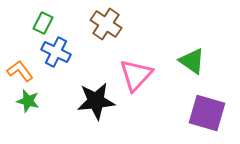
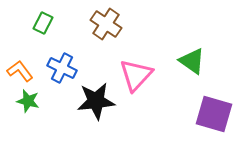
blue cross: moved 6 px right, 16 px down
purple square: moved 7 px right, 1 px down
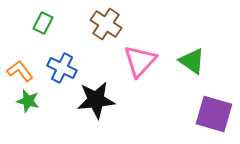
pink triangle: moved 4 px right, 14 px up
black star: moved 1 px up
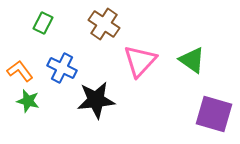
brown cross: moved 2 px left
green triangle: moved 1 px up
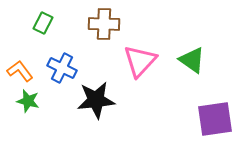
brown cross: rotated 32 degrees counterclockwise
purple square: moved 1 px right, 5 px down; rotated 24 degrees counterclockwise
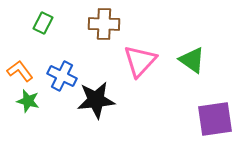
blue cross: moved 8 px down
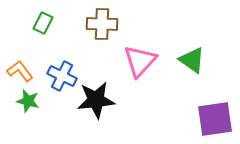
brown cross: moved 2 px left
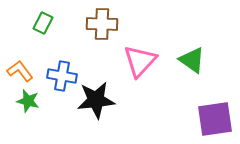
blue cross: rotated 16 degrees counterclockwise
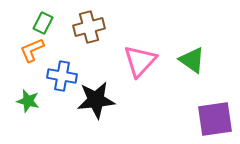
brown cross: moved 13 px left, 3 px down; rotated 16 degrees counterclockwise
orange L-shape: moved 12 px right, 21 px up; rotated 76 degrees counterclockwise
